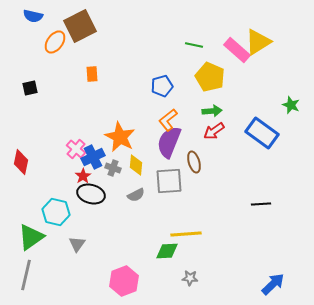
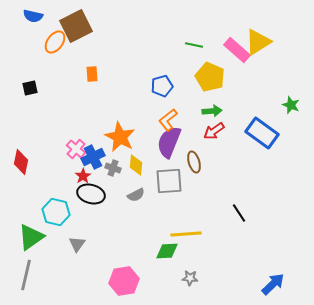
brown square: moved 4 px left
black line: moved 22 px left, 9 px down; rotated 60 degrees clockwise
pink hexagon: rotated 12 degrees clockwise
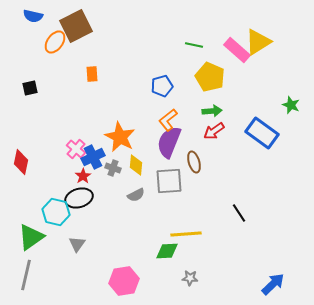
black ellipse: moved 12 px left, 4 px down; rotated 32 degrees counterclockwise
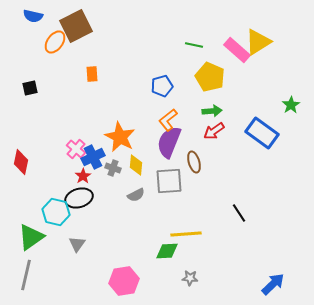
green star: rotated 18 degrees clockwise
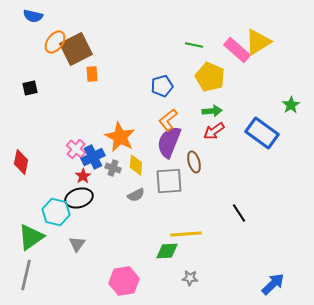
brown square: moved 23 px down
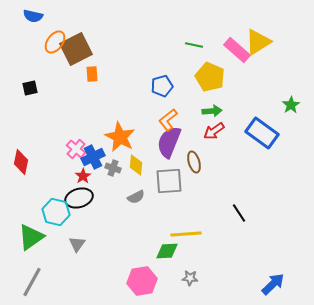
gray semicircle: moved 2 px down
gray line: moved 6 px right, 7 px down; rotated 16 degrees clockwise
pink hexagon: moved 18 px right
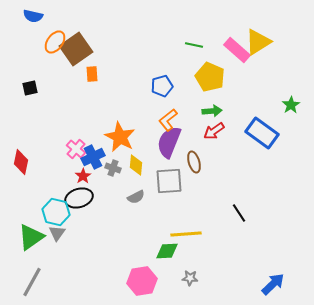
brown square: rotated 8 degrees counterclockwise
gray triangle: moved 20 px left, 11 px up
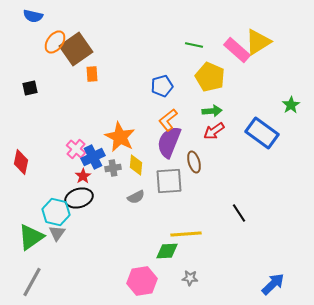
gray cross: rotated 28 degrees counterclockwise
